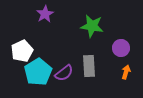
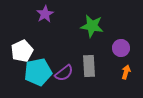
cyan pentagon: rotated 20 degrees clockwise
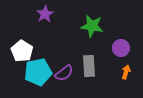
white pentagon: rotated 15 degrees counterclockwise
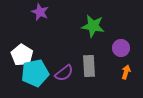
purple star: moved 5 px left, 2 px up; rotated 18 degrees counterclockwise
green star: moved 1 px right
white pentagon: moved 4 px down
cyan pentagon: moved 3 px left, 1 px down
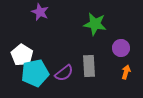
green star: moved 2 px right, 2 px up
